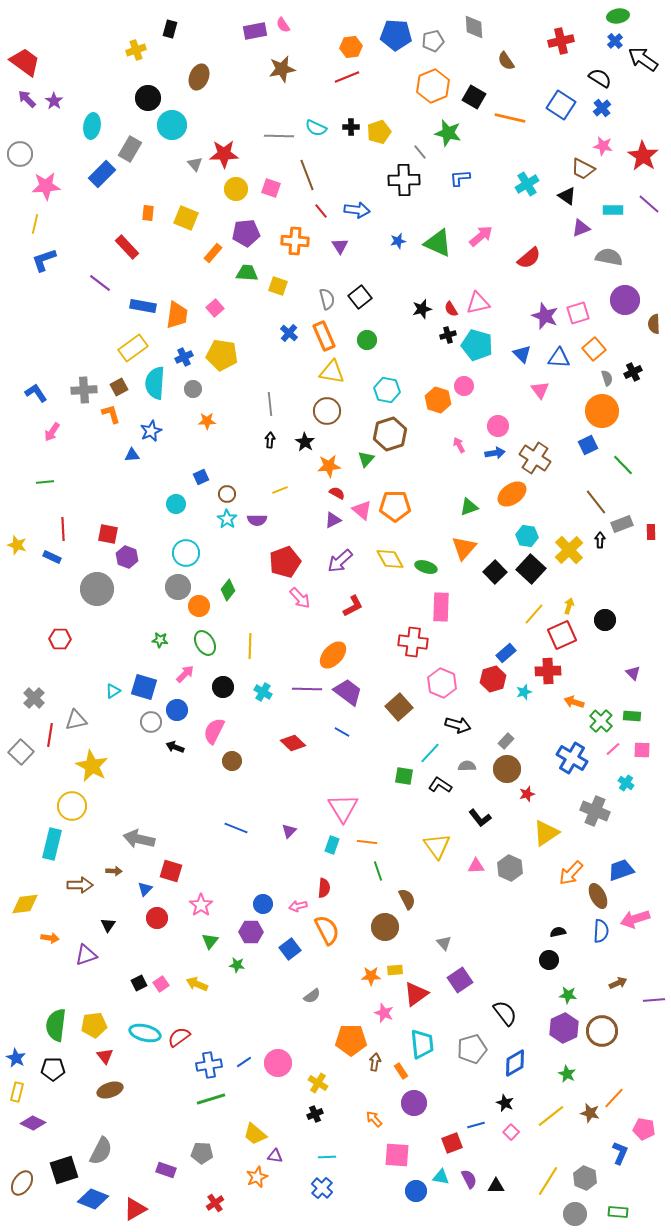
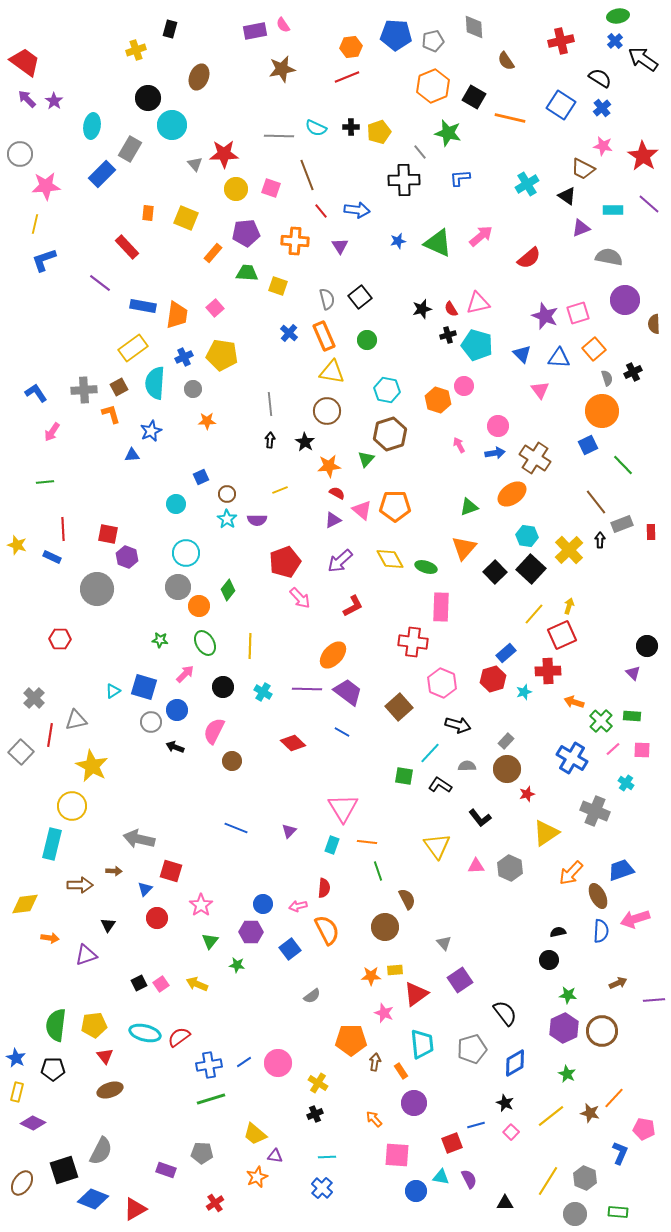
black circle at (605, 620): moved 42 px right, 26 px down
black triangle at (496, 1186): moved 9 px right, 17 px down
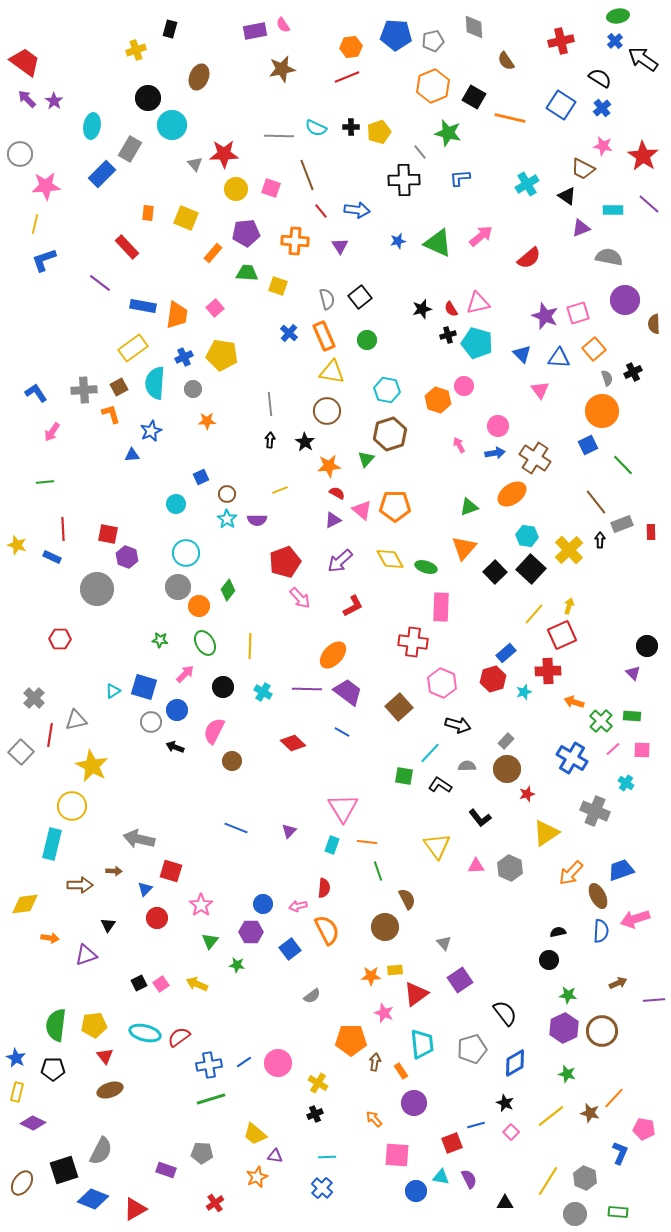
cyan pentagon at (477, 345): moved 2 px up
green star at (567, 1074): rotated 12 degrees counterclockwise
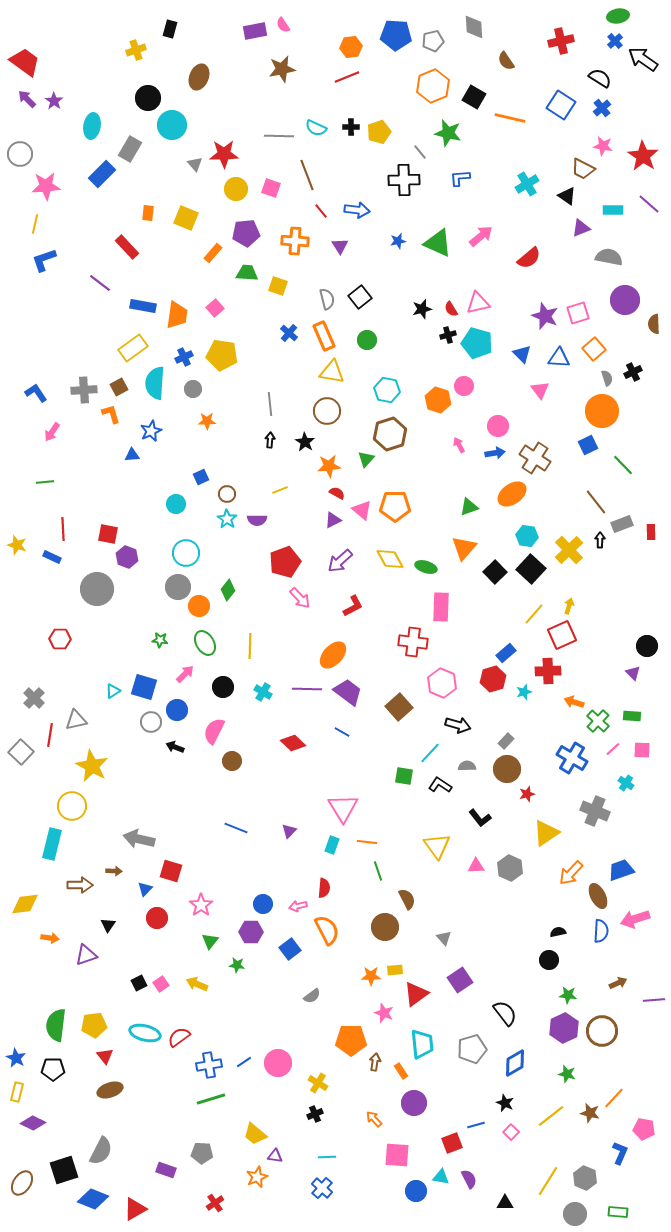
green cross at (601, 721): moved 3 px left
gray triangle at (444, 943): moved 5 px up
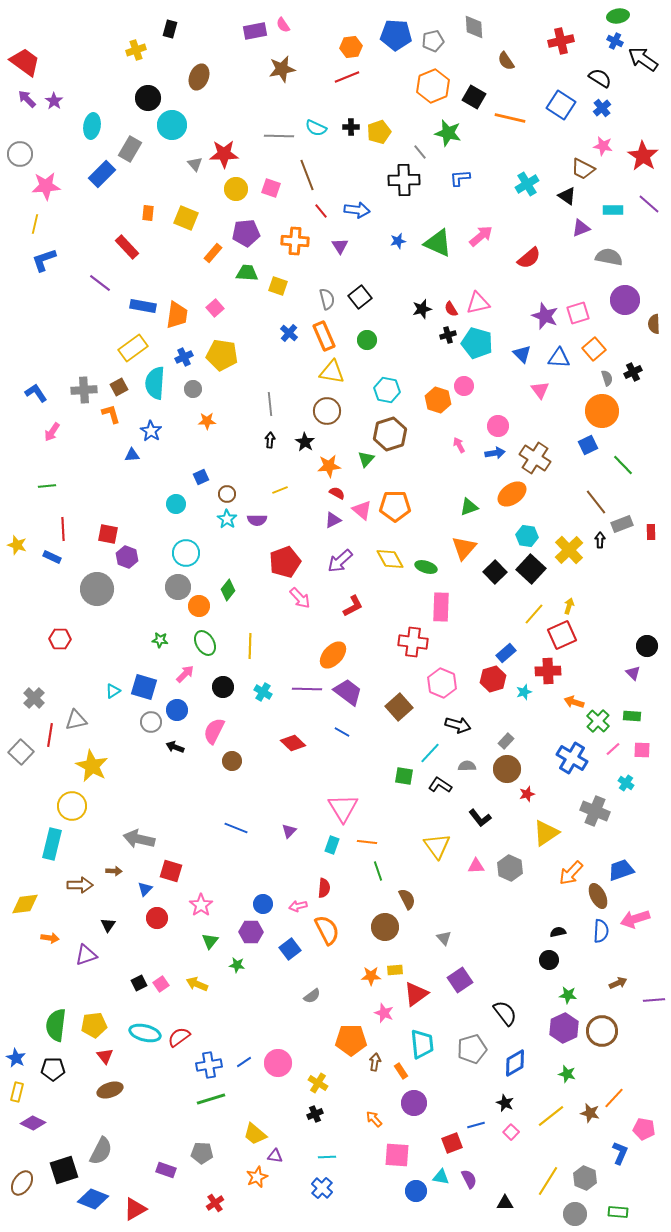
blue cross at (615, 41): rotated 21 degrees counterclockwise
blue star at (151, 431): rotated 15 degrees counterclockwise
green line at (45, 482): moved 2 px right, 4 px down
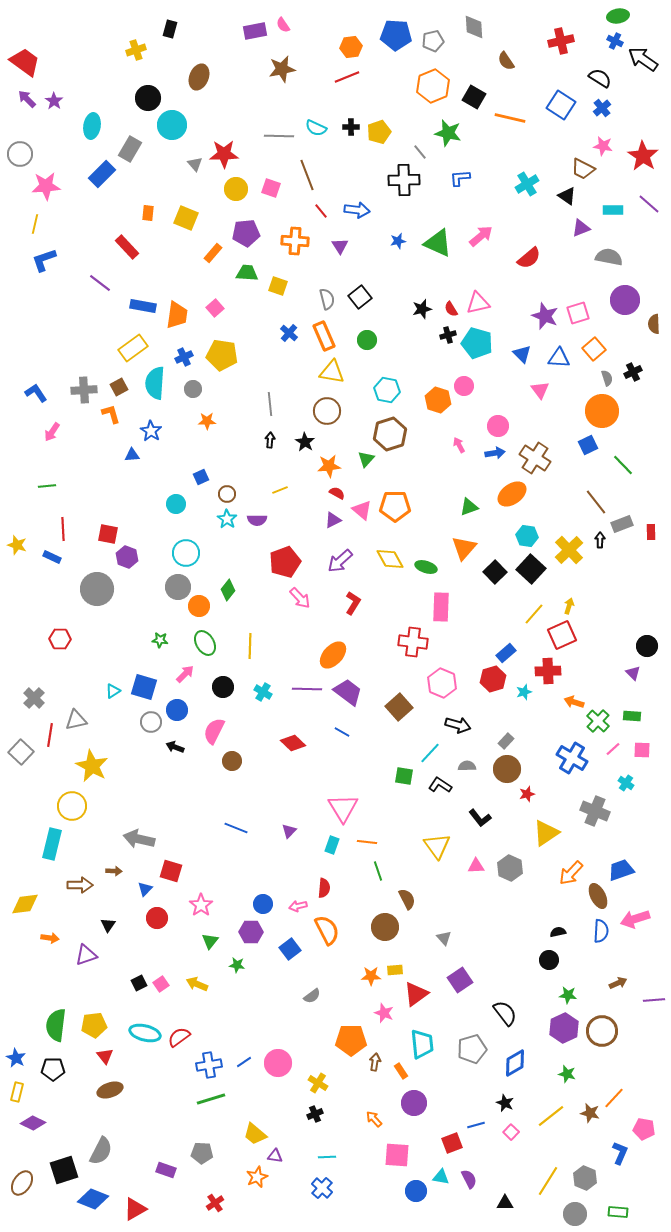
red L-shape at (353, 606): moved 3 px up; rotated 30 degrees counterclockwise
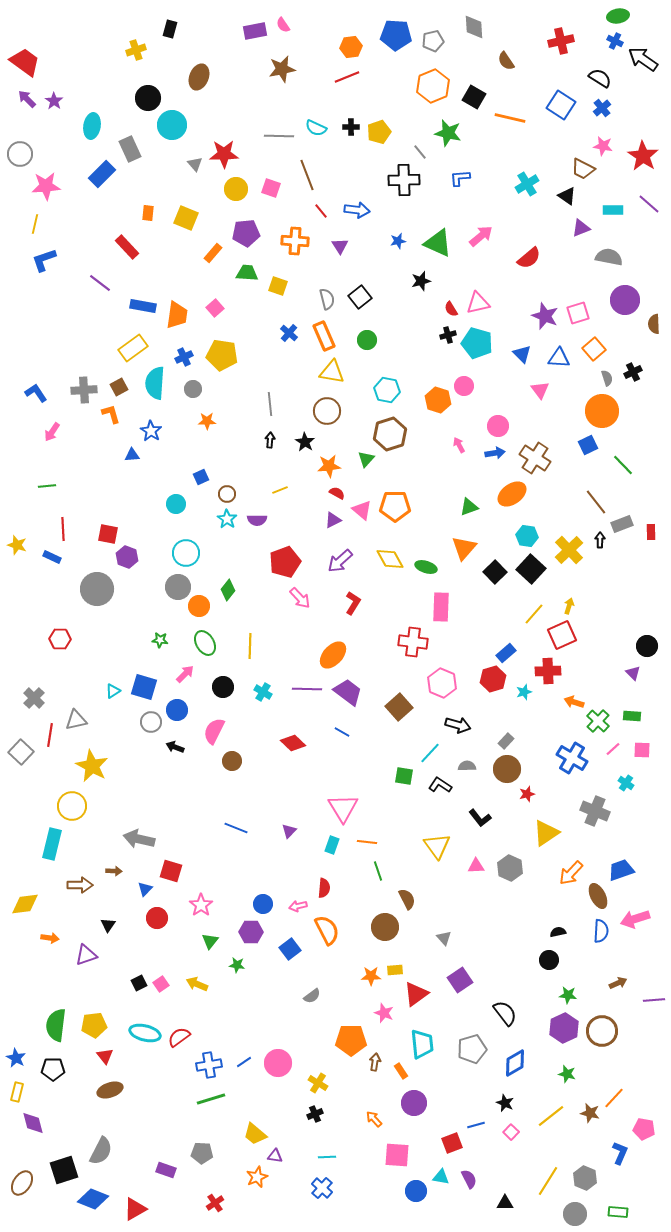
gray rectangle at (130, 149): rotated 55 degrees counterclockwise
black star at (422, 309): moved 1 px left, 28 px up
purple diamond at (33, 1123): rotated 50 degrees clockwise
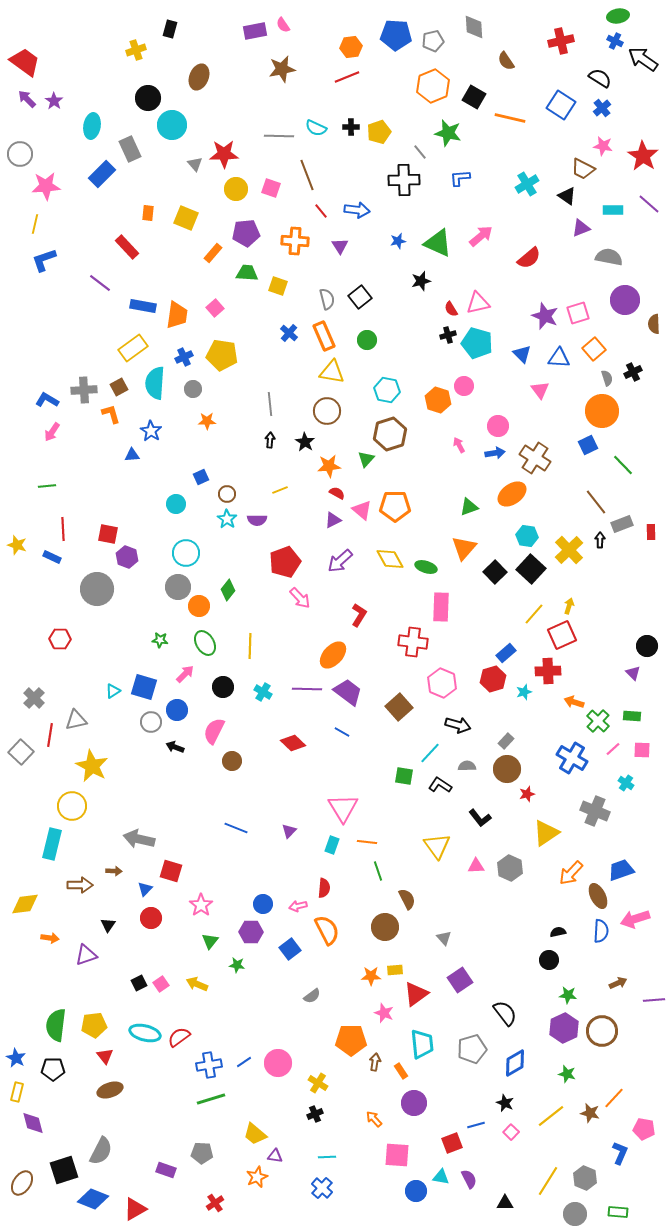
blue L-shape at (36, 393): moved 11 px right, 7 px down; rotated 25 degrees counterclockwise
red L-shape at (353, 603): moved 6 px right, 12 px down
red circle at (157, 918): moved 6 px left
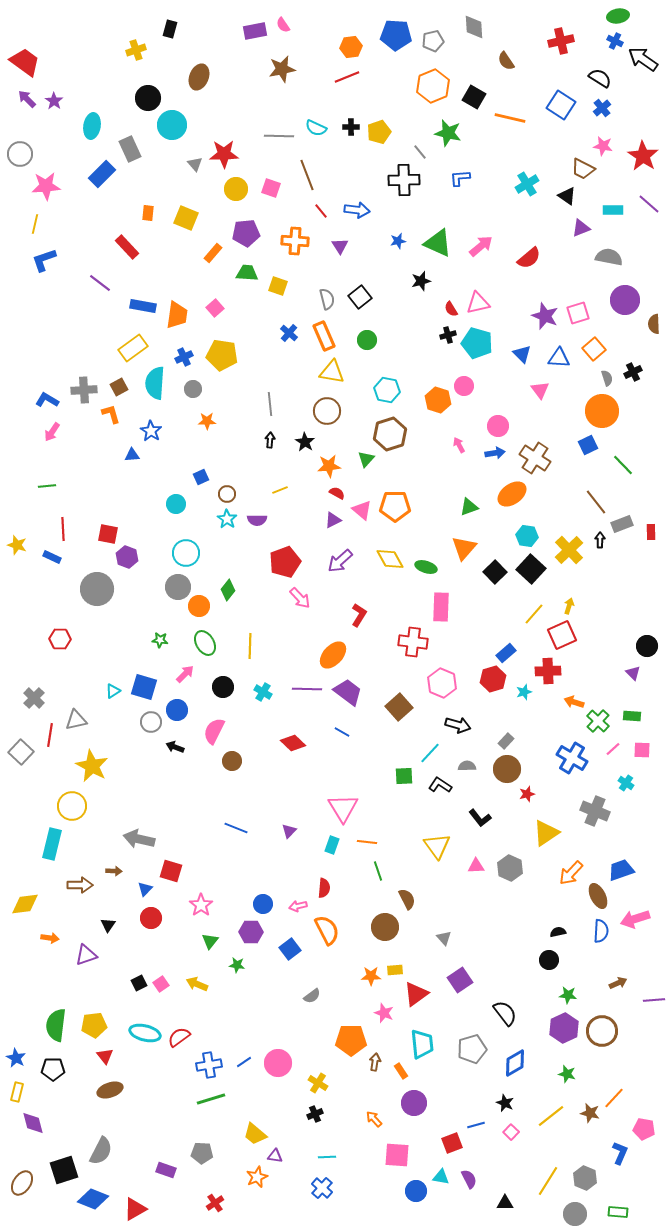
pink arrow at (481, 236): moved 10 px down
green square at (404, 776): rotated 12 degrees counterclockwise
